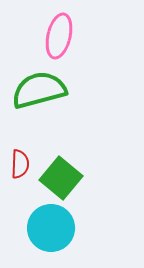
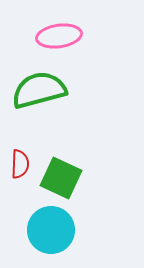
pink ellipse: rotated 69 degrees clockwise
green square: rotated 15 degrees counterclockwise
cyan circle: moved 2 px down
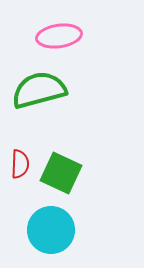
green square: moved 5 px up
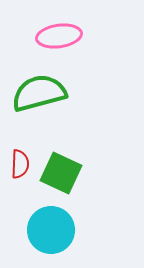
green semicircle: moved 3 px down
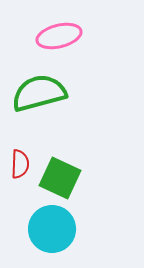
pink ellipse: rotated 6 degrees counterclockwise
green square: moved 1 px left, 5 px down
cyan circle: moved 1 px right, 1 px up
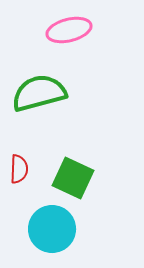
pink ellipse: moved 10 px right, 6 px up
red semicircle: moved 1 px left, 5 px down
green square: moved 13 px right
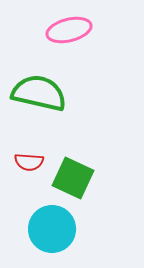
green semicircle: rotated 28 degrees clockwise
red semicircle: moved 10 px right, 7 px up; rotated 92 degrees clockwise
